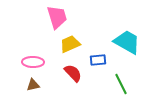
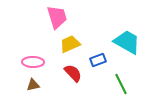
blue rectangle: rotated 14 degrees counterclockwise
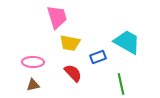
yellow trapezoid: moved 1 px up; rotated 145 degrees counterclockwise
blue rectangle: moved 3 px up
green line: rotated 15 degrees clockwise
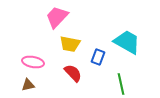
pink trapezoid: rotated 120 degrees counterclockwise
yellow trapezoid: moved 1 px down
blue rectangle: rotated 49 degrees counterclockwise
pink ellipse: rotated 10 degrees clockwise
brown triangle: moved 5 px left
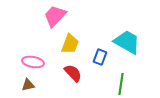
pink trapezoid: moved 2 px left, 1 px up
yellow trapezoid: rotated 80 degrees counterclockwise
blue rectangle: moved 2 px right
green line: rotated 20 degrees clockwise
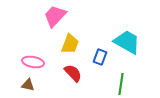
brown triangle: rotated 24 degrees clockwise
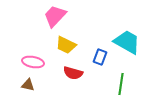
yellow trapezoid: moved 4 px left, 1 px down; rotated 95 degrees clockwise
red semicircle: rotated 150 degrees clockwise
